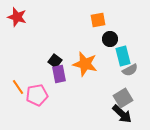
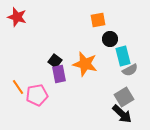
gray square: moved 1 px right, 1 px up
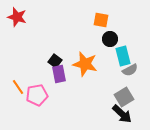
orange square: moved 3 px right; rotated 21 degrees clockwise
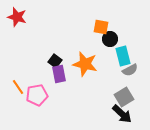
orange square: moved 7 px down
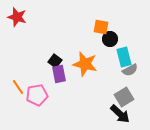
cyan rectangle: moved 1 px right, 1 px down
black arrow: moved 2 px left
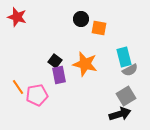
orange square: moved 2 px left, 1 px down
black circle: moved 29 px left, 20 px up
purple rectangle: moved 1 px down
gray square: moved 2 px right, 1 px up
black arrow: rotated 60 degrees counterclockwise
